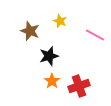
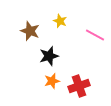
orange star: rotated 21 degrees clockwise
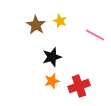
brown star: moved 6 px right, 6 px up; rotated 12 degrees clockwise
black star: moved 3 px right, 1 px down
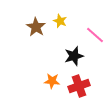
brown star: moved 2 px down
pink line: rotated 12 degrees clockwise
black star: moved 22 px right, 1 px up
orange star: rotated 21 degrees clockwise
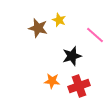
yellow star: moved 1 px left, 1 px up
brown star: moved 2 px right, 1 px down; rotated 18 degrees counterclockwise
black star: moved 2 px left
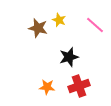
pink line: moved 10 px up
black star: moved 3 px left, 1 px down
orange star: moved 5 px left, 6 px down
